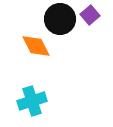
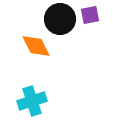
purple square: rotated 30 degrees clockwise
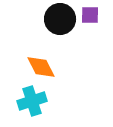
purple square: rotated 12 degrees clockwise
orange diamond: moved 5 px right, 21 px down
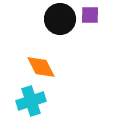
cyan cross: moved 1 px left
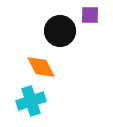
black circle: moved 12 px down
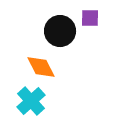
purple square: moved 3 px down
cyan cross: rotated 24 degrees counterclockwise
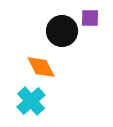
black circle: moved 2 px right
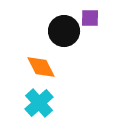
black circle: moved 2 px right
cyan cross: moved 8 px right, 2 px down
